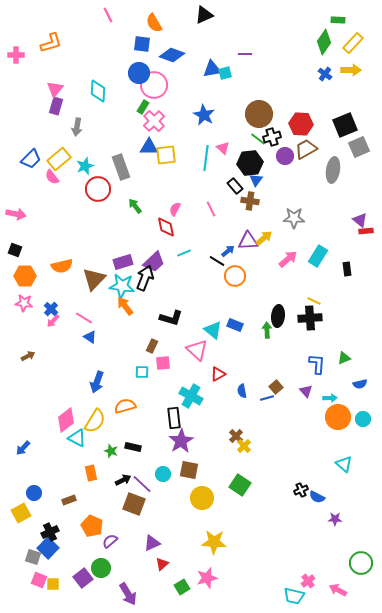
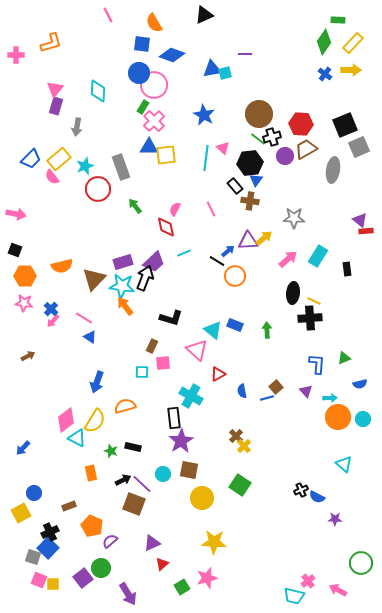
black ellipse at (278, 316): moved 15 px right, 23 px up
brown rectangle at (69, 500): moved 6 px down
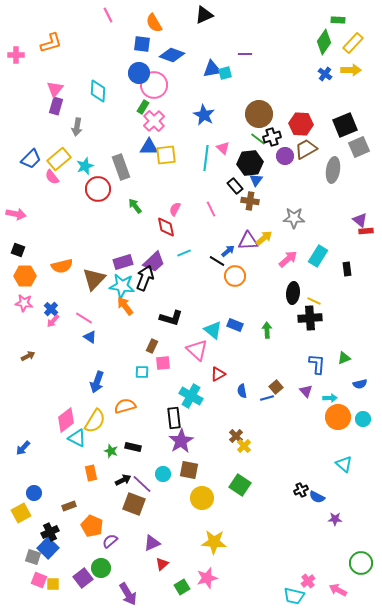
black square at (15, 250): moved 3 px right
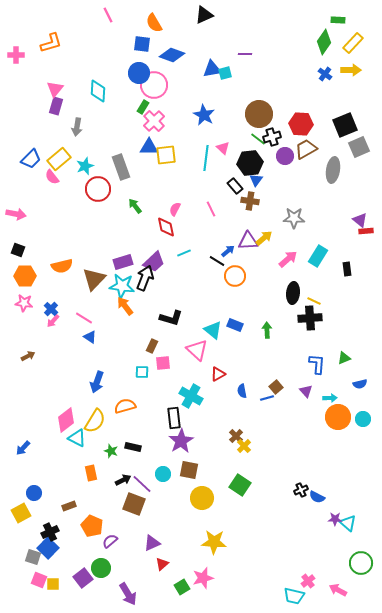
cyan triangle at (344, 464): moved 4 px right, 59 px down
pink star at (207, 578): moved 4 px left
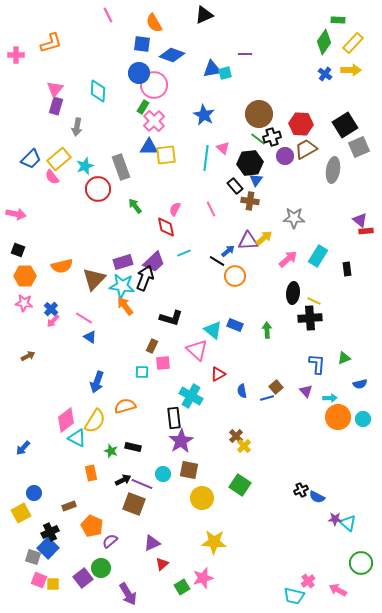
black square at (345, 125): rotated 10 degrees counterclockwise
purple line at (142, 484): rotated 20 degrees counterclockwise
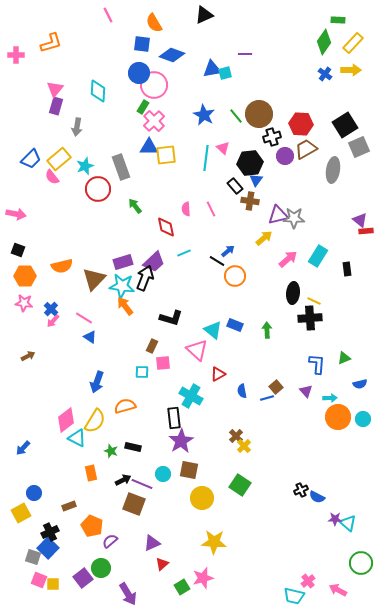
green line at (258, 139): moved 22 px left, 23 px up; rotated 14 degrees clockwise
pink semicircle at (175, 209): moved 11 px right; rotated 32 degrees counterclockwise
purple triangle at (248, 241): moved 30 px right, 26 px up; rotated 10 degrees counterclockwise
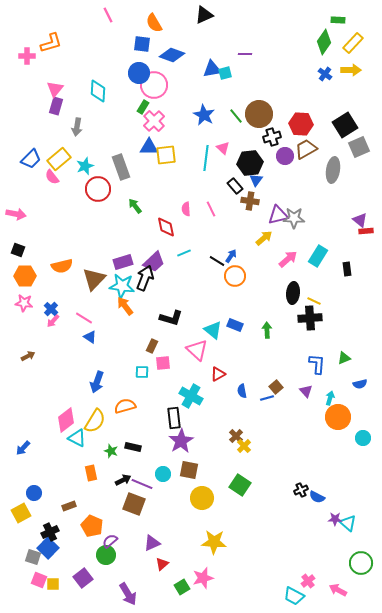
pink cross at (16, 55): moved 11 px right, 1 px down
blue arrow at (228, 251): moved 3 px right, 5 px down; rotated 16 degrees counterclockwise
cyan arrow at (330, 398): rotated 72 degrees counterclockwise
cyan circle at (363, 419): moved 19 px down
green circle at (101, 568): moved 5 px right, 13 px up
cyan trapezoid at (294, 596): rotated 15 degrees clockwise
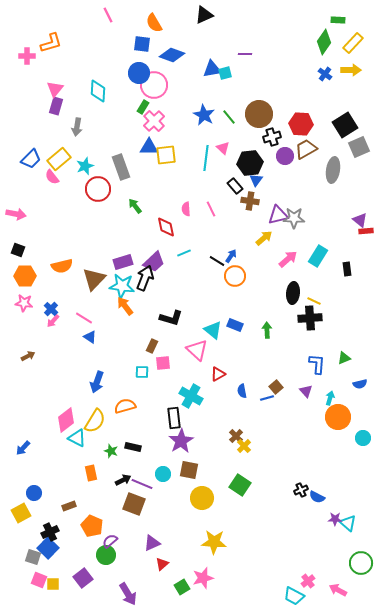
green line at (236, 116): moved 7 px left, 1 px down
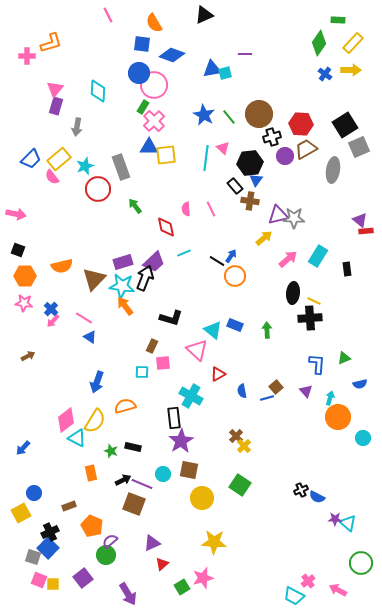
green diamond at (324, 42): moved 5 px left, 1 px down
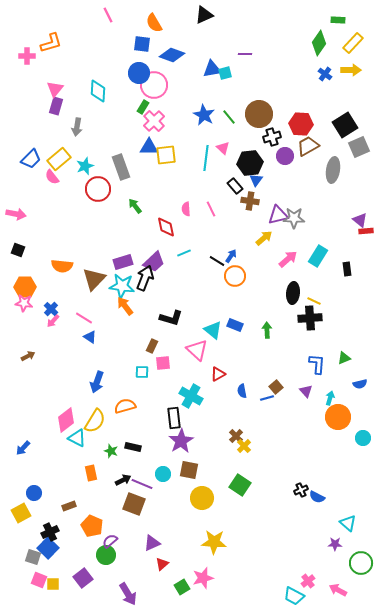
brown trapezoid at (306, 149): moved 2 px right, 3 px up
orange semicircle at (62, 266): rotated 20 degrees clockwise
orange hexagon at (25, 276): moved 11 px down
purple star at (335, 519): moved 25 px down
